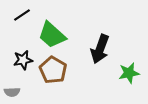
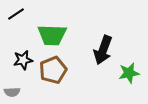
black line: moved 6 px left, 1 px up
green trapezoid: rotated 40 degrees counterclockwise
black arrow: moved 3 px right, 1 px down
brown pentagon: rotated 20 degrees clockwise
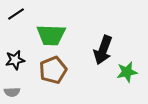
green trapezoid: moved 1 px left
black star: moved 8 px left
green star: moved 2 px left, 1 px up
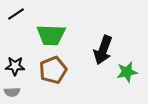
black star: moved 6 px down; rotated 12 degrees clockwise
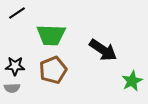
black line: moved 1 px right, 1 px up
black arrow: rotated 76 degrees counterclockwise
green star: moved 5 px right, 9 px down; rotated 15 degrees counterclockwise
gray semicircle: moved 4 px up
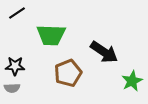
black arrow: moved 1 px right, 2 px down
brown pentagon: moved 15 px right, 3 px down
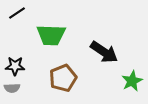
brown pentagon: moved 5 px left, 5 px down
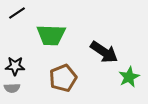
green star: moved 3 px left, 4 px up
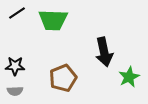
green trapezoid: moved 2 px right, 15 px up
black arrow: rotated 44 degrees clockwise
gray semicircle: moved 3 px right, 3 px down
